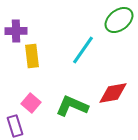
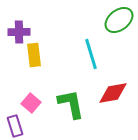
purple cross: moved 3 px right, 1 px down
cyan line: moved 8 px right, 4 px down; rotated 52 degrees counterclockwise
yellow rectangle: moved 2 px right, 1 px up
green L-shape: moved 1 px left, 2 px up; rotated 56 degrees clockwise
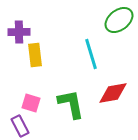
yellow rectangle: moved 1 px right
pink square: rotated 24 degrees counterclockwise
purple rectangle: moved 5 px right; rotated 10 degrees counterclockwise
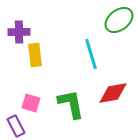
purple rectangle: moved 4 px left
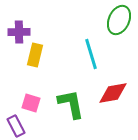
green ellipse: rotated 28 degrees counterclockwise
yellow rectangle: rotated 20 degrees clockwise
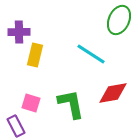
cyan line: rotated 40 degrees counterclockwise
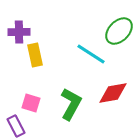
green ellipse: moved 11 px down; rotated 20 degrees clockwise
yellow rectangle: rotated 25 degrees counterclockwise
green L-shape: rotated 40 degrees clockwise
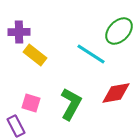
yellow rectangle: rotated 40 degrees counterclockwise
red diamond: moved 3 px right
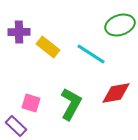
green ellipse: moved 1 px right, 6 px up; rotated 28 degrees clockwise
yellow rectangle: moved 13 px right, 8 px up
purple rectangle: rotated 20 degrees counterclockwise
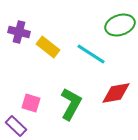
purple cross: rotated 15 degrees clockwise
